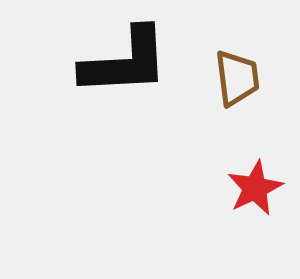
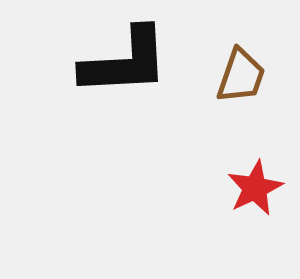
brown trapezoid: moved 4 px right, 2 px up; rotated 26 degrees clockwise
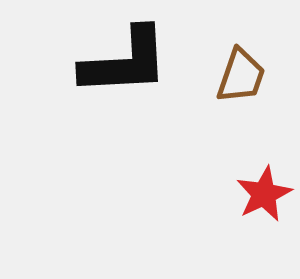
red star: moved 9 px right, 6 px down
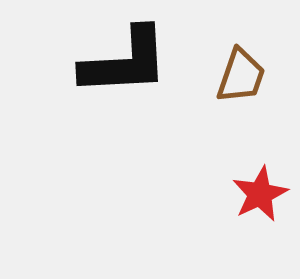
red star: moved 4 px left
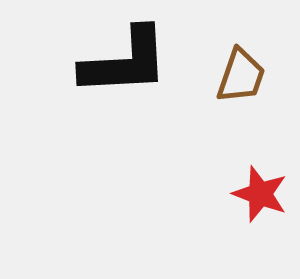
red star: rotated 26 degrees counterclockwise
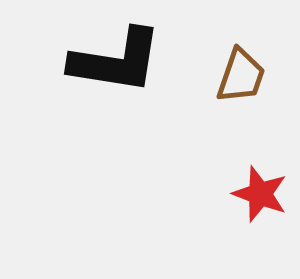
black L-shape: moved 9 px left, 1 px up; rotated 12 degrees clockwise
